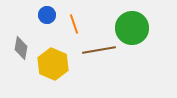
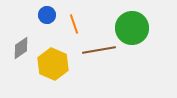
gray diamond: rotated 45 degrees clockwise
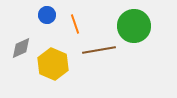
orange line: moved 1 px right
green circle: moved 2 px right, 2 px up
gray diamond: rotated 10 degrees clockwise
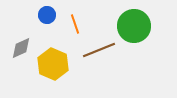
brown line: rotated 12 degrees counterclockwise
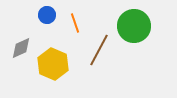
orange line: moved 1 px up
brown line: rotated 40 degrees counterclockwise
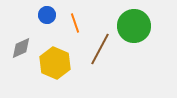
brown line: moved 1 px right, 1 px up
yellow hexagon: moved 2 px right, 1 px up
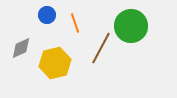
green circle: moved 3 px left
brown line: moved 1 px right, 1 px up
yellow hexagon: rotated 24 degrees clockwise
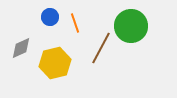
blue circle: moved 3 px right, 2 px down
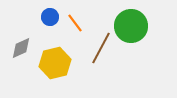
orange line: rotated 18 degrees counterclockwise
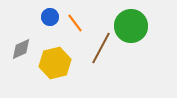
gray diamond: moved 1 px down
